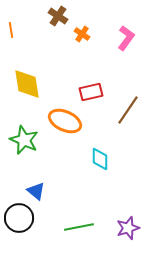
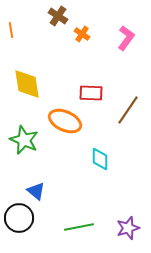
red rectangle: moved 1 px down; rotated 15 degrees clockwise
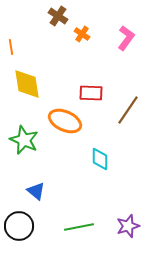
orange line: moved 17 px down
black circle: moved 8 px down
purple star: moved 2 px up
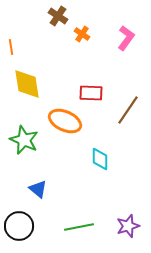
blue triangle: moved 2 px right, 2 px up
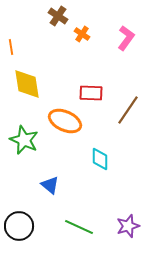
blue triangle: moved 12 px right, 4 px up
green line: rotated 36 degrees clockwise
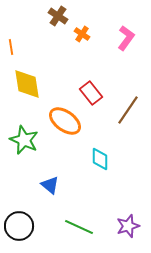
red rectangle: rotated 50 degrees clockwise
orange ellipse: rotated 12 degrees clockwise
